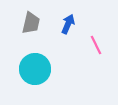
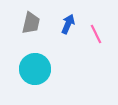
pink line: moved 11 px up
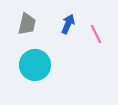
gray trapezoid: moved 4 px left, 1 px down
cyan circle: moved 4 px up
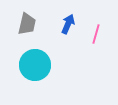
pink line: rotated 42 degrees clockwise
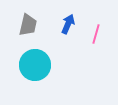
gray trapezoid: moved 1 px right, 1 px down
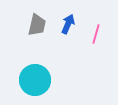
gray trapezoid: moved 9 px right
cyan circle: moved 15 px down
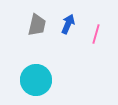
cyan circle: moved 1 px right
